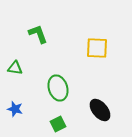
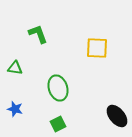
black ellipse: moved 17 px right, 6 px down
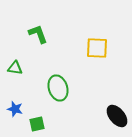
green square: moved 21 px left; rotated 14 degrees clockwise
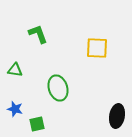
green triangle: moved 2 px down
black ellipse: rotated 50 degrees clockwise
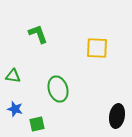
green triangle: moved 2 px left, 6 px down
green ellipse: moved 1 px down
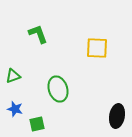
green triangle: rotated 28 degrees counterclockwise
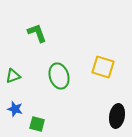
green L-shape: moved 1 px left, 1 px up
yellow square: moved 6 px right, 19 px down; rotated 15 degrees clockwise
green ellipse: moved 1 px right, 13 px up
green square: rotated 28 degrees clockwise
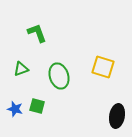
green triangle: moved 8 px right, 7 px up
green square: moved 18 px up
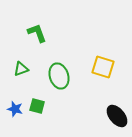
black ellipse: rotated 50 degrees counterclockwise
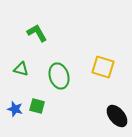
green L-shape: rotated 10 degrees counterclockwise
green triangle: rotated 35 degrees clockwise
